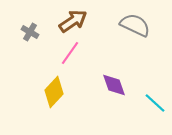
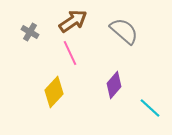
gray semicircle: moved 11 px left, 6 px down; rotated 16 degrees clockwise
pink line: rotated 60 degrees counterclockwise
purple diamond: rotated 60 degrees clockwise
cyan line: moved 5 px left, 5 px down
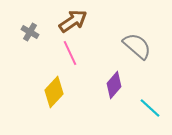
gray semicircle: moved 13 px right, 15 px down
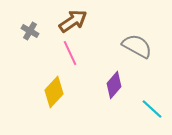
gray cross: moved 1 px up
gray semicircle: rotated 12 degrees counterclockwise
cyan line: moved 2 px right, 1 px down
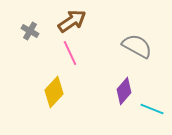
brown arrow: moved 1 px left
purple diamond: moved 10 px right, 6 px down
cyan line: rotated 20 degrees counterclockwise
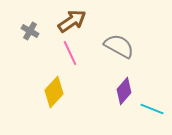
gray semicircle: moved 18 px left
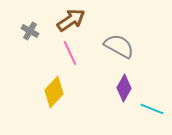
brown arrow: moved 1 px left, 1 px up
purple diamond: moved 3 px up; rotated 12 degrees counterclockwise
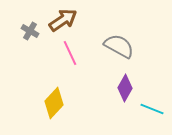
brown arrow: moved 8 px left
purple diamond: moved 1 px right
yellow diamond: moved 11 px down
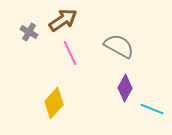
gray cross: moved 1 px left, 1 px down
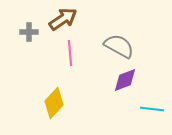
brown arrow: moved 1 px up
gray cross: rotated 30 degrees counterclockwise
pink line: rotated 20 degrees clockwise
purple diamond: moved 8 px up; rotated 40 degrees clockwise
cyan line: rotated 15 degrees counterclockwise
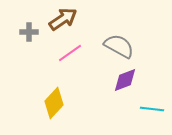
pink line: rotated 60 degrees clockwise
